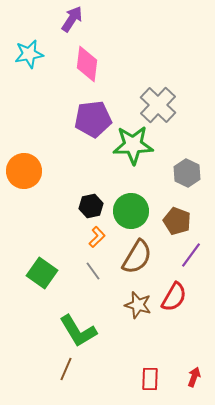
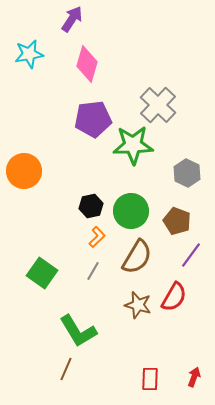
pink diamond: rotated 9 degrees clockwise
gray line: rotated 66 degrees clockwise
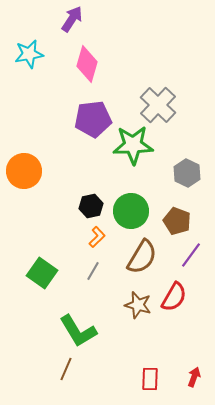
brown semicircle: moved 5 px right
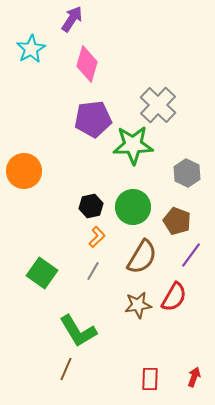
cyan star: moved 2 px right, 5 px up; rotated 20 degrees counterclockwise
green circle: moved 2 px right, 4 px up
brown star: rotated 24 degrees counterclockwise
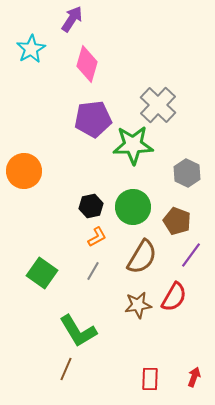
orange L-shape: rotated 15 degrees clockwise
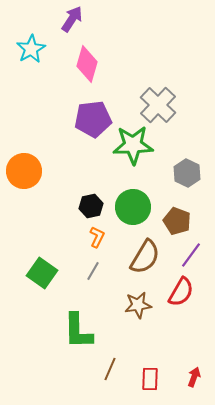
orange L-shape: rotated 35 degrees counterclockwise
brown semicircle: moved 3 px right
red semicircle: moved 7 px right, 5 px up
green L-shape: rotated 30 degrees clockwise
brown line: moved 44 px right
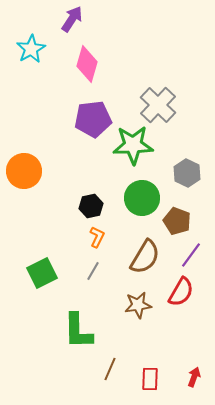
green circle: moved 9 px right, 9 px up
green square: rotated 28 degrees clockwise
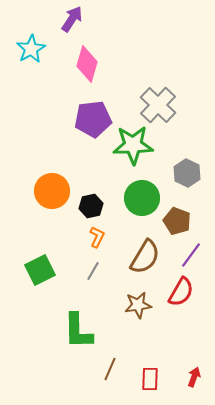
orange circle: moved 28 px right, 20 px down
green square: moved 2 px left, 3 px up
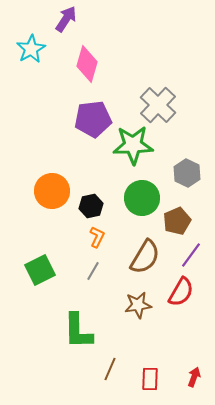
purple arrow: moved 6 px left
brown pentagon: rotated 28 degrees clockwise
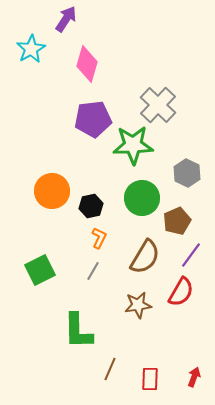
orange L-shape: moved 2 px right, 1 px down
